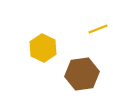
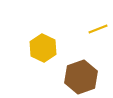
brown hexagon: moved 1 px left, 3 px down; rotated 12 degrees counterclockwise
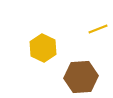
brown hexagon: rotated 16 degrees clockwise
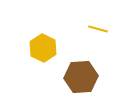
yellow line: rotated 36 degrees clockwise
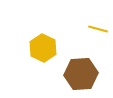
brown hexagon: moved 3 px up
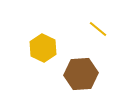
yellow line: rotated 24 degrees clockwise
